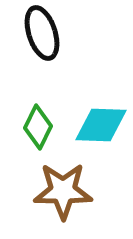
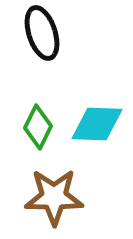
cyan diamond: moved 4 px left, 1 px up
brown star: moved 9 px left, 6 px down
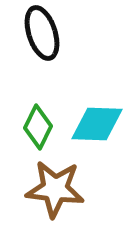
brown star: moved 1 px right, 8 px up; rotated 6 degrees clockwise
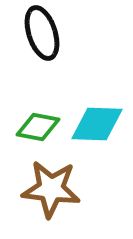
green diamond: rotated 75 degrees clockwise
brown star: moved 4 px left
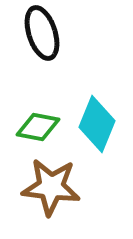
cyan diamond: rotated 70 degrees counterclockwise
brown star: moved 2 px up
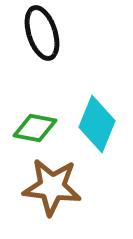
green diamond: moved 3 px left, 1 px down
brown star: moved 1 px right
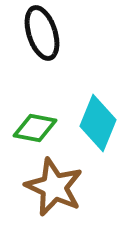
cyan diamond: moved 1 px right, 1 px up
brown star: moved 2 px right; rotated 18 degrees clockwise
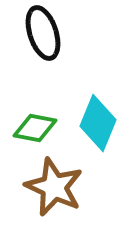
black ellipse: moved 1 px right
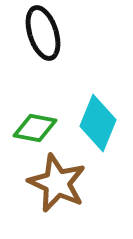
brown star: moved 3 px right, 4 px up
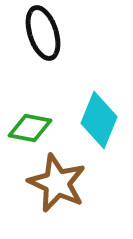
cyan diamond: moved 1 px right, 3 px up
green diamond: moved 5 px left
